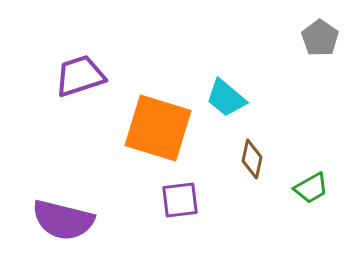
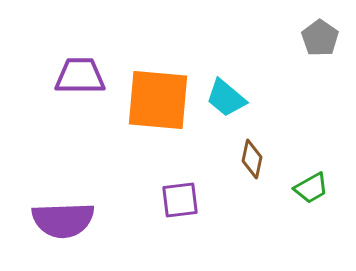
purple trapezoid: rotated 18 degrees clockwise
orange square: moved 28 px up; rotated 12 degrees counterclockwise
purple semicircle: rotated 16 degrees counterclockwise
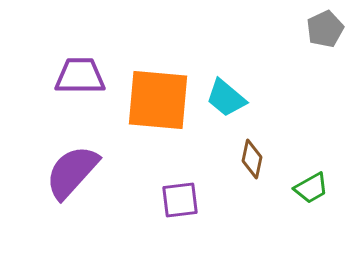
gray pentagon: moved 5 px right, 9 px up; rotated 12 degrees clockwise
purple semicircle: moved 9 px right, 48 px up; rotated 134 degrees clockwise
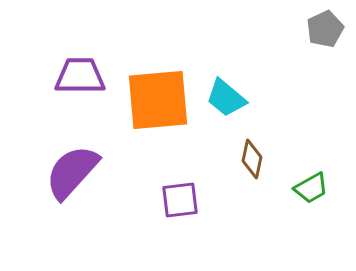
orange square: rotated 10 degrees counterclockwise
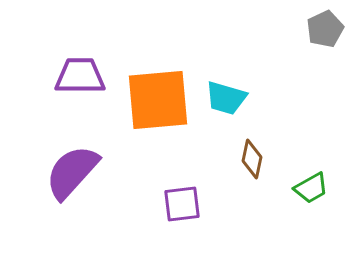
cyan trapezoid: rotated 24 degrees counterclockwise
purple square: moved 2 px right, 4 px down
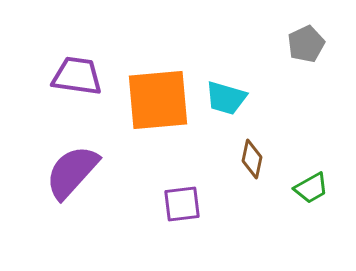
gray pentagon: moved 19 px left, 15 px down
purple trapezoid: moved 3 px left; rotated 8 degrees clockwise
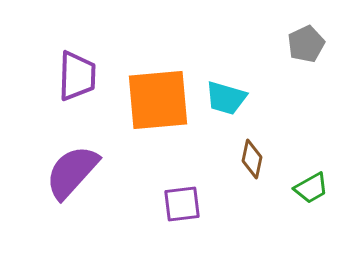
purple trapezoid: rotated 84 degrees clockwise
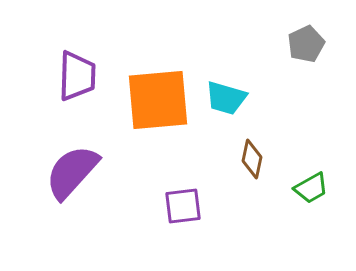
purple square: moved 1 px right, 2 px down
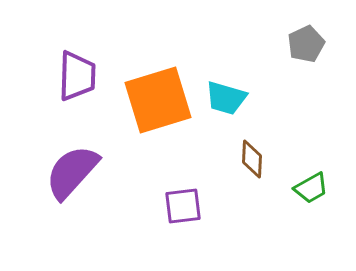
orange square: rotated 12 degrees counterclockwise
brown diamond: rotated 9 degrees counterclockwise
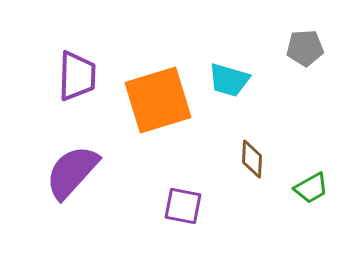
gray pentagon: moved 1 px left, 4 px down; rotated 21 degrees clockwise
cyan trapezoid: moved 3 px right, 18 px up
purple square: rotated 18 degrees clockwise
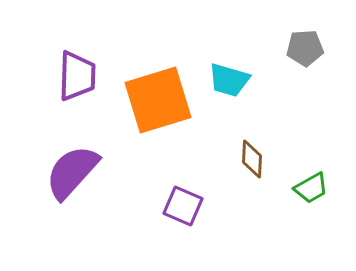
purple square: rotated 12 degrees clockwise
